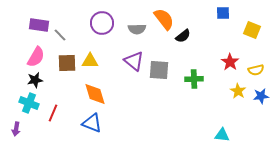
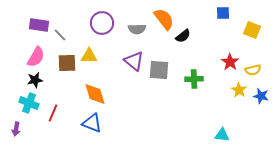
yellow triangle: moved 1 px left, 5 px up
yellow semicircle: moved 3 px left
yellow star: moved 1 px right, 1 px up
blue star: rotated 21 degrees clockwise
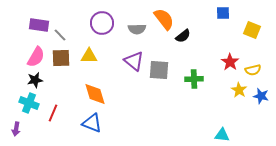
brown square: moved 6 px left, 5 px up
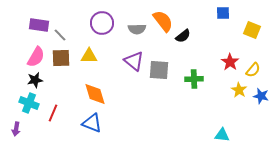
orange semicircle: moved 1 px left, 2 px down
yellow semicircle: rotated 35 degrees counterclockwise
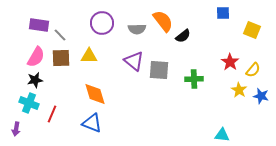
red line: moved 1 px left, 1 px down
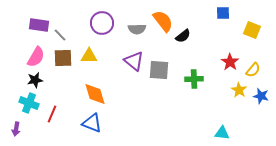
brown square: moved 2 px right
cyan triangle: moved 2 px up
